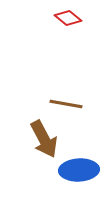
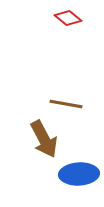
blue ellipse: moved 4 px down
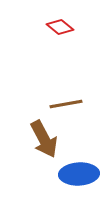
red diamond: moved 8 px left, 9 px down
brown line: rotated 20 degrees counterclockwise
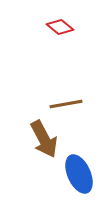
blue ellipse: rotated 69 degrees clockwise
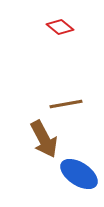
blue ellipse: rotated 33 degrees counterclockwise
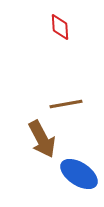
red diamond: rotated 48 degrees clockwise
brown arrow: moved 2 px left
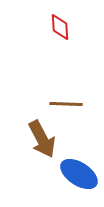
brown line: rotated 12 degrees clockwise
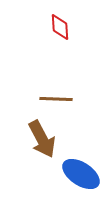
brown line: moved 10 px left, 5 px up
blue ellipse: moved 2 px right
